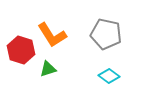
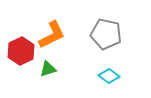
orange L-shape: rotated 84 degrees counterclockwise
red hexagon: moved 1 px down; rotated 16 degrees clockwise
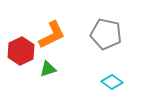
cyan diamond: moved 3 px right, 6 px down
